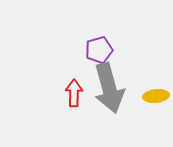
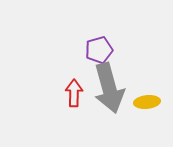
yellow ellipse: moved 9 px left, 6 px down
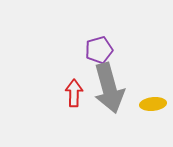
yellow ellipse: moved 6 px right, 2 px down
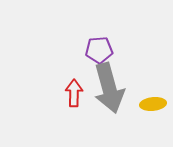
purple pentagon: rotated 12 degrees clockwise
